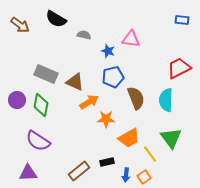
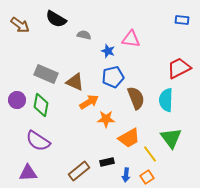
orange square: moved 3 px right
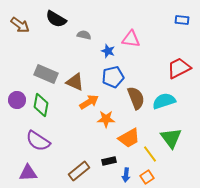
cyan semicircle: moved 2 px left, 1 px down; rotated 70 degrees clockwise
black rectangle: moved 2 px right, 1 px up
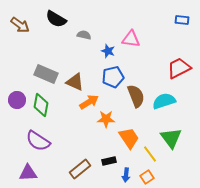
brown semicircle: moved 2 px up
orange trapezoid: rotated 95 degrees counterclockwise
brown rectangle: moved 1 px right, 2 px up
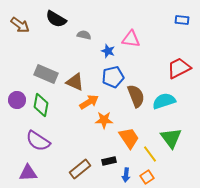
orange star: moved 2 px left, 1 px down
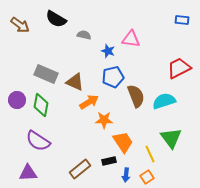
orange trapezoid: moved 6 px left, 4 px down
yellow line: rotated 12 degrees clockwise
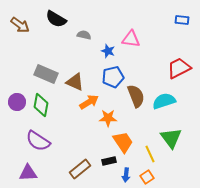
purple circle: moved 2 px down
orange star: moved 4 px right, 2 px up
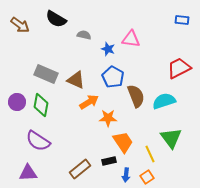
blue star: moved 2 px up
blue pentagon: rotated 30 degrees counterclockwise
brown triangle: moved 1 px right, 2 px up
